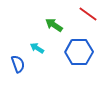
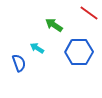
red line: moved 1 px right, 1 px up
blue semicircle: moved 1 px right, 1 px up
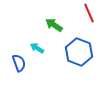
red line: rotated 30 degrees clockwise
blue hexagon: rotated 20 degrees clockwise
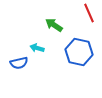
cyan arrow: rotated 16 degrees counterclockwise
blue hexagon: rotated 8 degrees counterclockwise
blue semicircle: rotated 96 degrees clockwise
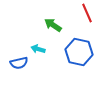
red line: moved 2 px left
green arrow: moved 1 px left
cyan arrow: moved 1 px right, 1 px down
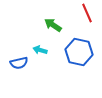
cyan arrow: moved 2 px right, 1 px down
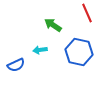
cyan arrow: rotated 24 degrees counterclockwise
blue semicircle: moved 3 px left, 2 px down; rotated 12 degrees counterclockwise
